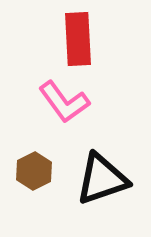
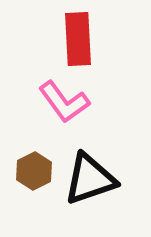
black triangle: moved 12 px left
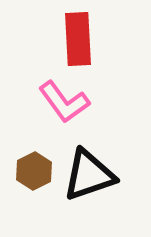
black triangle: moved 1 px left, 4 px up
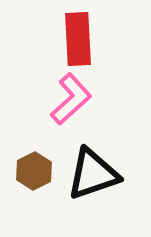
pink L-shape: moved 7 px right, 3 px up; rotated 96 degrees counterclockwise
black triangle: moved 4 px right, 1 px up
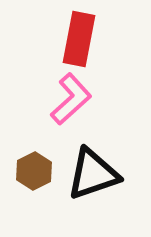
red rectangle: moved 1 px right; rotated 14 degrees clockwise
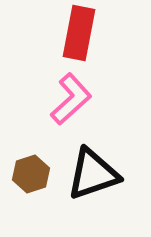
red rectangle: moved 6 px up
brown hexagon: moved 3 px left, 3 px down; rotated 9 degrees clockwise
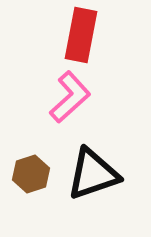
red rectangle: moved 2 px right, 2 px down
pink L-shape: moved 1 px left, 2 px up
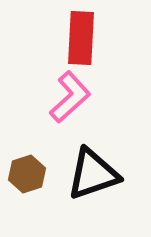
red rectangle: moved 3 px down; rotated 8 degrees counterclockwise
brown hexagon: moved 4 px left
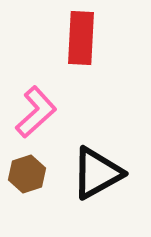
pink L-shape: moved 34 px left, 15 px down
black triangle: moved 4 px right, 1 px up; rotated 10 degrees counterclockwise
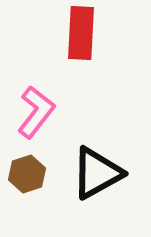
red rectangle: moved 5 px up
pink L-shape: rotated 10 degrees counterclockwise
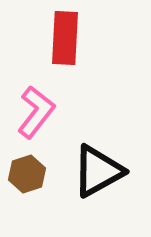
red rectangle: moved 16 px left, 5 px down
black triangle: moved 1 px right, 2 px up
